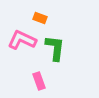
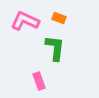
orange rectangle: moved 19 px right
pink L-shape: moved 3 px right, 19 px up
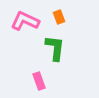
orange rectangle: moved 1 px up; rotated 48 degrees clockwise
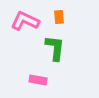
orange rectangle: rotated 16 degrees clockwise
pink rectangle: moved 1 px left, 1 px up; rotated 60 degrees counterclockwise
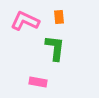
pink rectangle: moved 2 px down
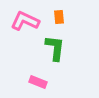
pink rectangle: rotated 12 degrees clockwise
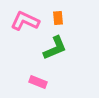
orange rectangle: moved 1 px left, 1 px down
green L-shape: rotated 60 degrees clockwise
